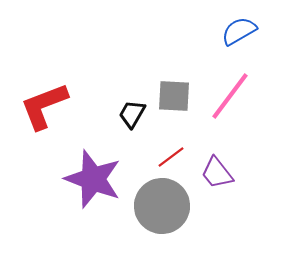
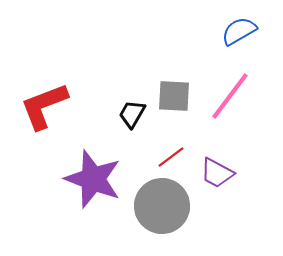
purple trapezoid: rotated 24 degrees counterclockwise
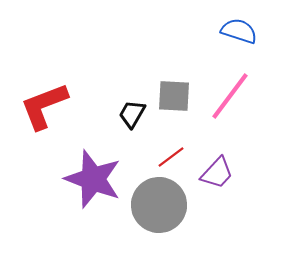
blue semicircle: rotated 48 degrees clockwise
purple trapezoid: rotated 75 degrees counterclockwise
gray circle: moved 3 px left, 1 px up
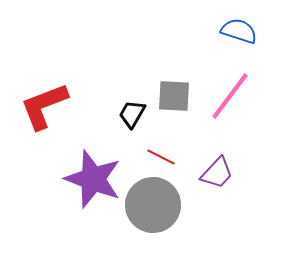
red line: moved 10 px left; rotated 64 degrees clockwise
gray circle: moved 6 px left
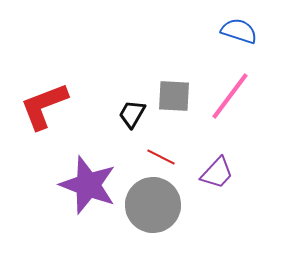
purple star: moved 5 px left, 6 px down
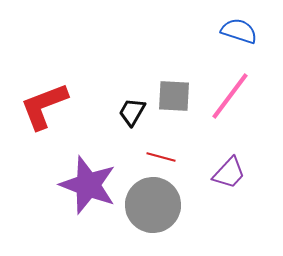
black trapezoid: moved 2 px up
red line: rotated 12 degrees counterclockwise
purple trapezoid: moved 12 px right
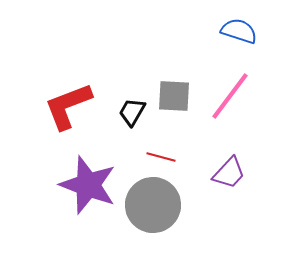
red L-shape: moved 24 px right
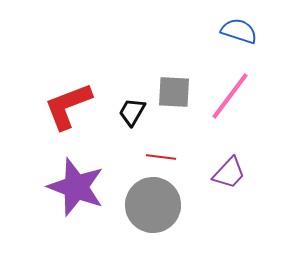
gray square: moved 4 px up
red line: rotated 8 degrees counterclockwise
purple star: moved 12 px left, 2 px down
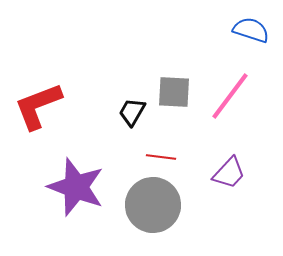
blue semicircle: moved 12 px right, 1 px up
red L-shape: moved 30 px left
